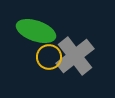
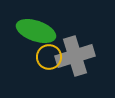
gray cross: rotated 21 degrees clockwise
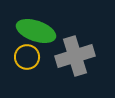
yellow circle: moved 22 px left
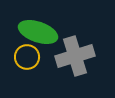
green ellipse: moved 2 px right, 1 px down
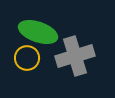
yellow circle: moved 1 px down
